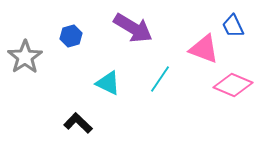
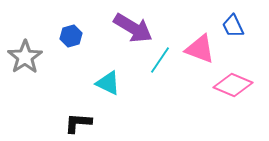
pink triangle: moved 4 px left
cyan line: moved 19 px up
black L-shape: rotated 40 degrees counterclockwise
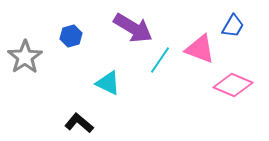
blue trapezoid: rotated 125 degrees counterclockwise
black L-shape: moved 1 px right; rotated 36 degrees clockwise
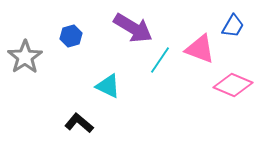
cyan triangle: moved 3 px down
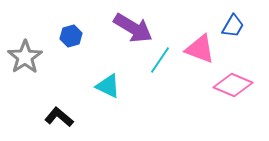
black L-shape: moved 20 px left, 6 px up
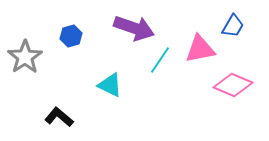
purple arrow: moved 1 px right; rotated 12 degrees counterclockwise
pink triangle: rotated 32 degrees counterclockwise
cyan triangle: moved 2 px right, 1 px up
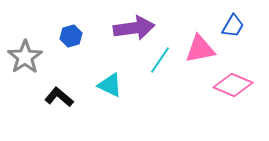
purple arrow: rotated 27 degrees counterclockwise
black L-shape: moved 20 px up
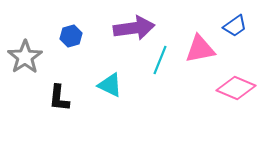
blue trapezoid: moved 2 px right; rotated 25 degrees clockwise
cyan line: rotated 12 degrees counterclockwise
pink diamond: moved 3 px right, 3 px down
black L-shape: moved 1 px down; rotated 124 degrees counterclockwise
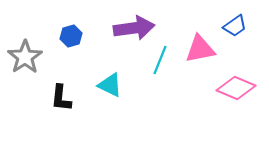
black L-shape: moved 2 px right
